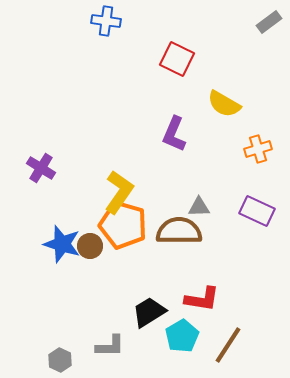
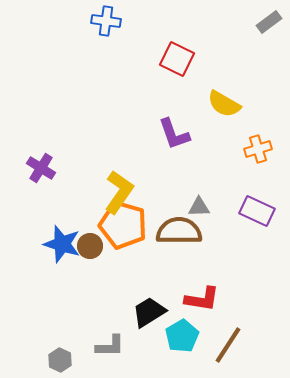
purple L-shape: rotated 42 degrees counterclockwise
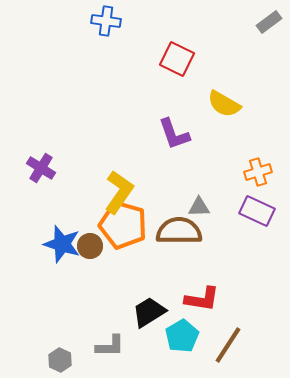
orange cross: moved 23 px down
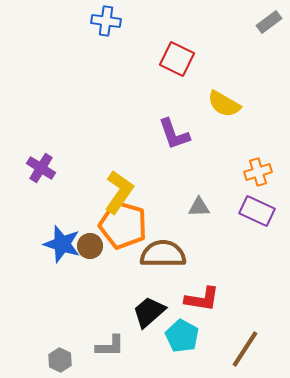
brown semicircle: moved 16 px left, 23 px down
black trapezoid: rotated 9 degrees counterclockwise
cyan pentagon: rotated 12 degrees counterclockwise
brown line: moved 17 px right, 4 px down
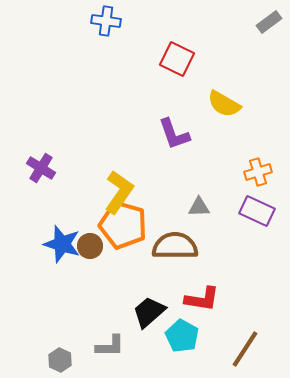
brown semicircle: moved 12 px right, 8 px up
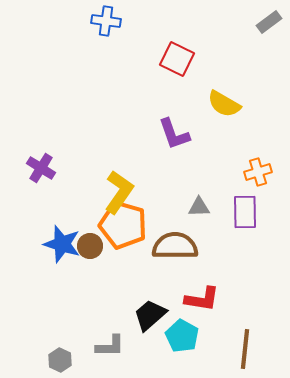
purple rectangle: moved 12 px left, 1 px down; rotated 64 degrees clockwise
black trapezoid: moved 1 px right, 3 px down
brown line: rotated 27 degrees counterclockwise
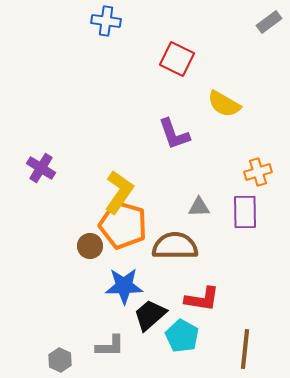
blue star: moved 62 px right, 42 px down; rotated 18 degrees counterclockwise
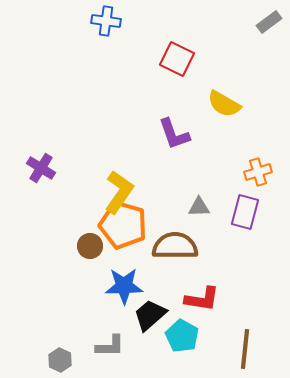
purple rectangle: rotated 16 degrees clockwise
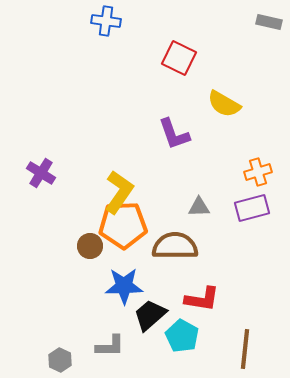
gray rectangle: rotated 50 degrees clockwise
red square: moved 2 px right, 1 px up
purple cross: moved 5 px down
purple rectangle: moved 7 px right, 4 px up; rotated 60 degrees clockwise
orange pentagon: rotated 18 degrees counterclockwise
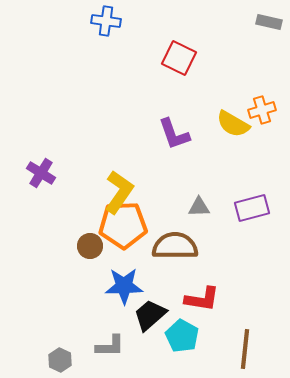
yellow semicircle: moved 9 px right, 20 px down
orange cross: moved 4 px right, 62 px up
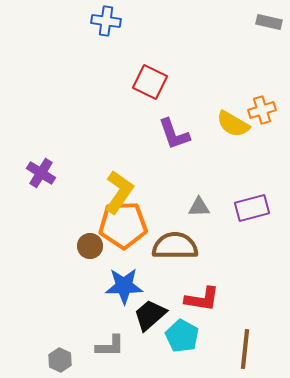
red square: moved 29 px left, 24 px down
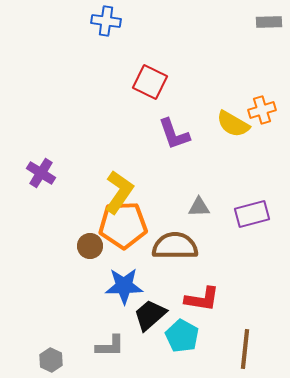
gray rectangle: rotated 15 degrees counterclockwise
purple rectangle: moved 6 px down
gray hexagon: moved 9 px left
